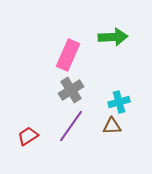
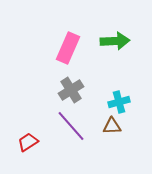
green arrow: moved 2 px right, 4 px down
pink rectangle: moved 7 px up
purple line: rotated 76 degrees counterclockwise
red trapezoid: moved 6 px down
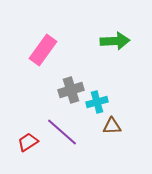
pink rectangle: moved 25 px left, 2 px down; rotated 12 degrees clockwise
gray cross: rotated 15 degrees clockwise
cyan cross: moved 22 px left
purple line: moved 9 px left, 6 px down; rotated 8 degrees counterclockwise
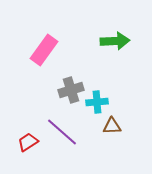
pink rectangle: moved 1 px right
cyan cross: rotated 10 degrees clockwise
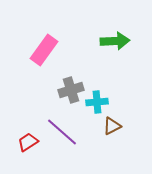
brown triangle: rotated 24 degrees counterclockwise
